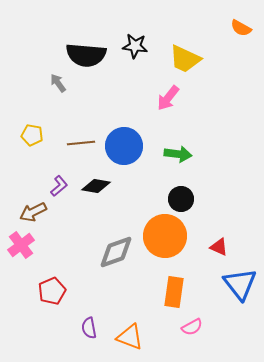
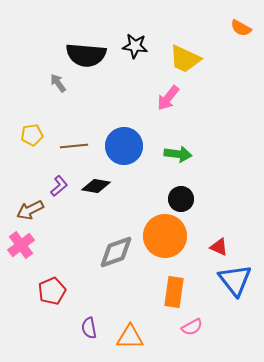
yellow pentagon: rotated 20 degrees counterclockwise
brown line: moved 7 px left, 3 px down
brown arrow: moved 3 px left, 2 px up
blue triangle: moved 5 px left, 4 px up
orange triangle: rotated 20 degrees counterclockwise
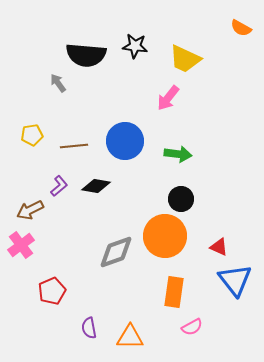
blue circle: moved 1 px right, 5 px up
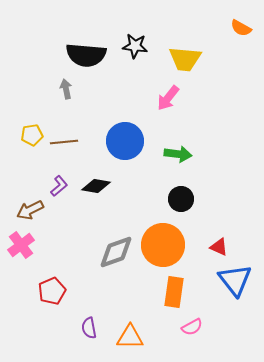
yellow trapezoid: rotated 20 degrees counterclockwise
gray arrow: moved 8 px right, 6 px down; rotated 24 degrees clockwise
brown line: moved 10 px left, 4 px up
orange circle: moved 2 px left, 9 px down
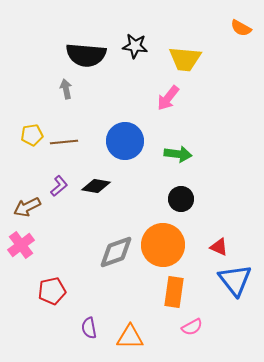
brown arrow: moved 3 px left, 3 px up
red pentagon: rotated 12 degrees clockwise
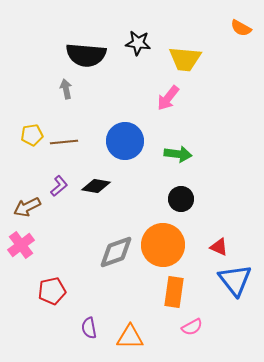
black star: moved 3 px right, 3 px up
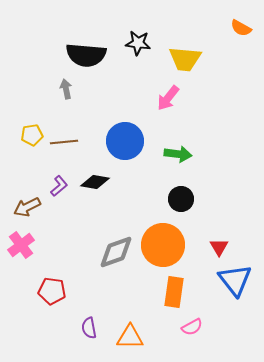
black diamond: moved 1 px left, 4 px up
red triangle: rotated 36 degrees clockwise
red pentagon: rotated 20 degrees clockwise
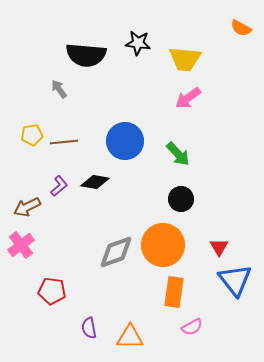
gray arrow: moved 7 px left; rotated 24 degrees counterclockwise
pink arrow: moved 20 px right; rotated 16 degrees clockwise
green arrow: rotated 40 degrees clockwise
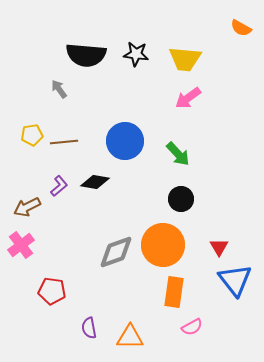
black star: moved 2 px left, 11 px down
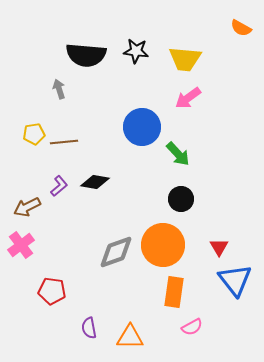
black star: moved 3 px up
gray arrow: rotated 18 degrees clockwise
yellow pentagon: moved 2 px right, 1 px up
blue circle: moved 17 px right, 14 px up
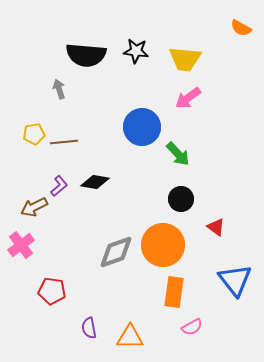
brown arrow: moved 7 px right
red triangle: moved 3 px left, 20 px up; rotated 24 degrees counterclockwise
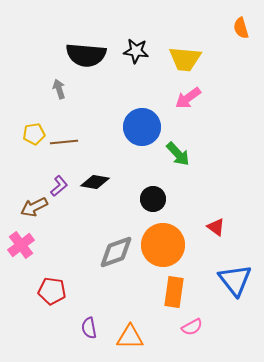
orange semicircle: rotated 45 degrees clockwise
black circle: moved 28 px left
